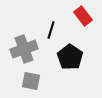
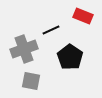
red rectangle: rotated 30 degrees counterclockwise
black line: rotated 48 degrees clockwise
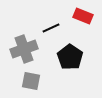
black line: moved 2 px up
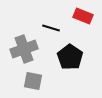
black line: rotated 42 degrees clockwise
gray square: moved 2 px right
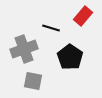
red rectangle: rotated 72 degrees counterclockwise
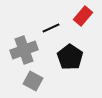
black line: rotated 42 degrees counterclockwise
gray cross: moved 1 px down
gray square: rotated 18 degrees clockwise
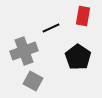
red rectangle: rotated 30 degrees counterclockwise
gray cross: moved 1 px down
black pentagon: moved 8 px right
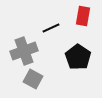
gray square: moved 2 px up
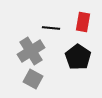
red rectangle: moved 6 px down
black line: rotated 30 degrees clockwise
gray cross: moved 7 px right; rotated 12 degrees counterclockwise
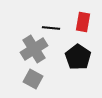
gray cross: moved 3 px right, 2 px up
